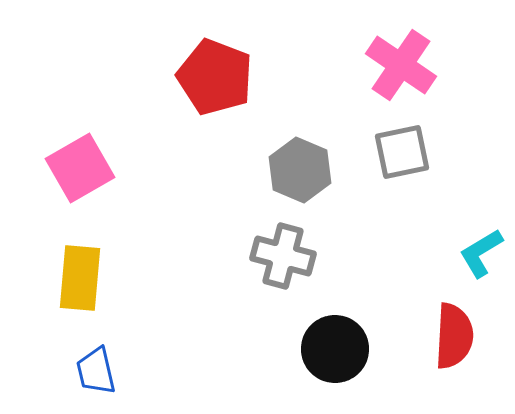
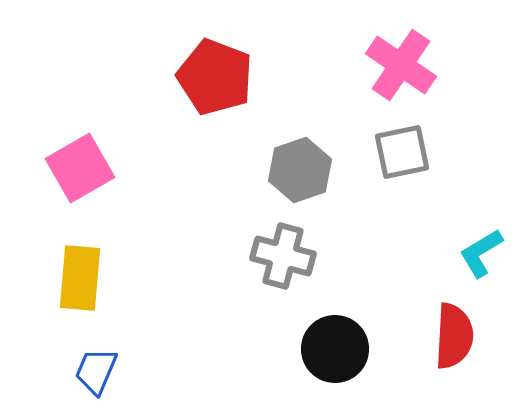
gray hexagon: rotated 18 degrees clockwise
blue trapezoid: rotated 36 degrees clockwise
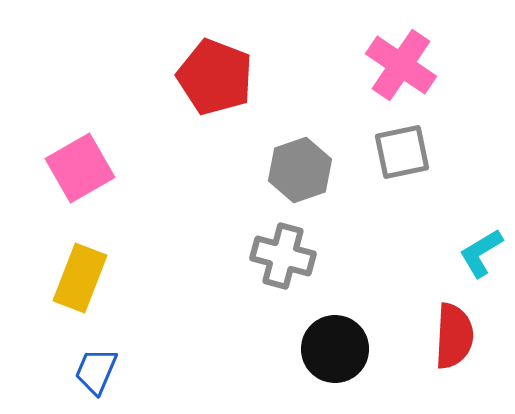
yellow rectangle: rotated 16 degrees clockwise
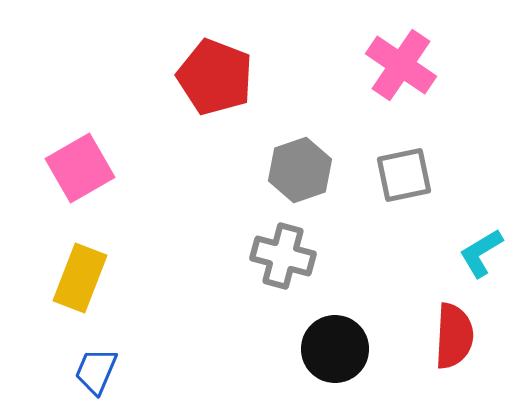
gray square: moved 2 px right, 23 px down
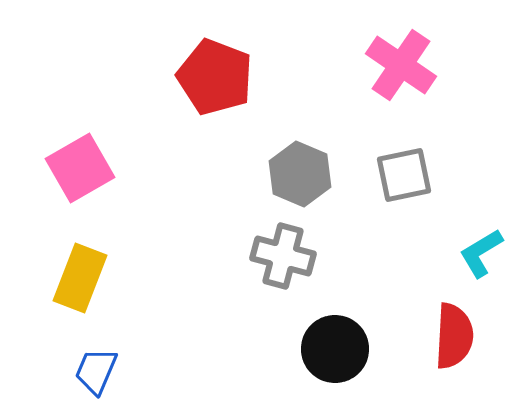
gray hexagon: moved 4 px down; rotated 18 degrees counterclockwise
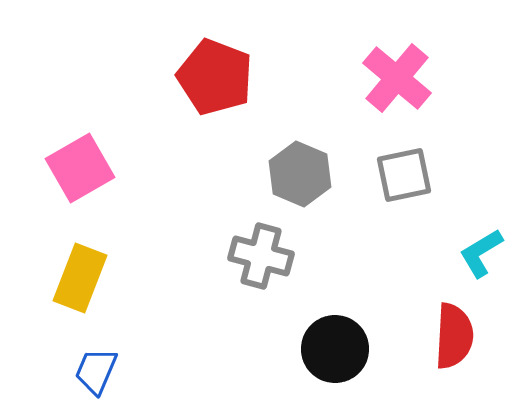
pink cross: moved 4 px left, 13 px down; rotated 6 degrees clockwise
gray cross: moved 22 px left
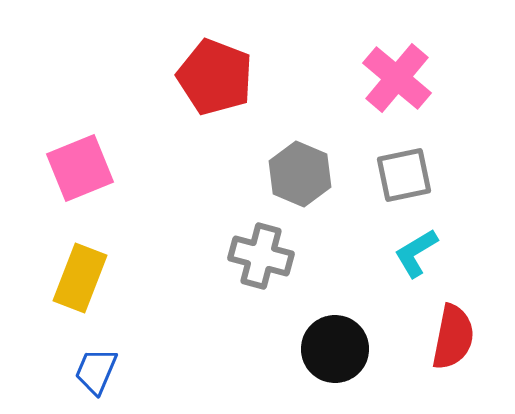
pink square: rotated 8 degrees clockwise
cyan L-shape: moved 65 px left
red semicircle: moved 1 px left, 1 px down; rotated 8 degrees clockwise
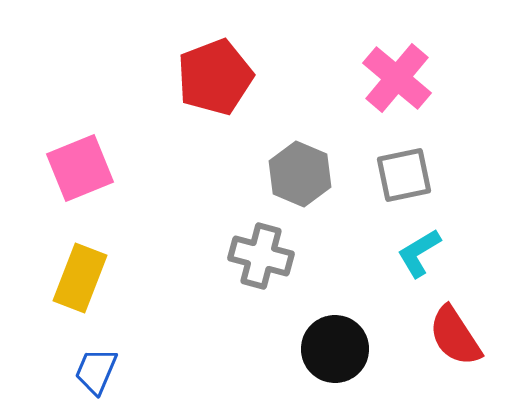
red pentagon: rotated 30 degrees clockwise
cyan L-shape: moved 3 px right
red semicircle: moved 2 px right, 1 px up; rotated 136 degrees clockwise
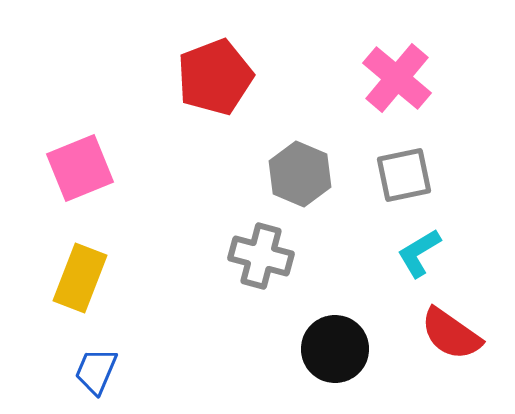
red semicircle: moved 4 px left, 2 px up; rotated 22 degrees counterclockwise
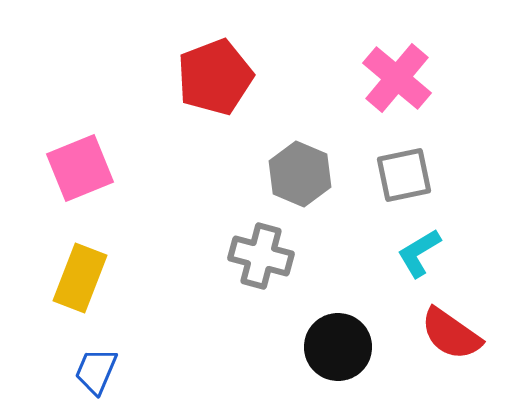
black circle: moved 3 px right, 2 px up
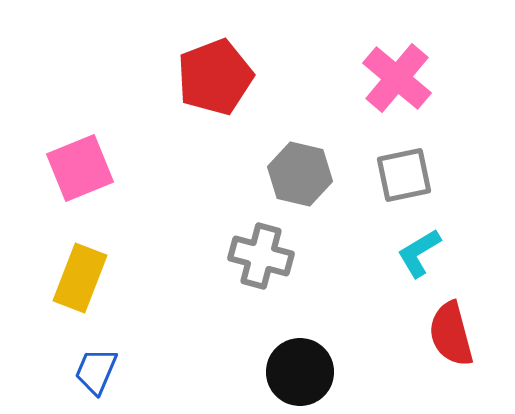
gray hexagon: rotated 10 degrees counterclockwise
red semicircle: rotated 40 degrees clockwise
black circle: moved 38 px left, 25 px down
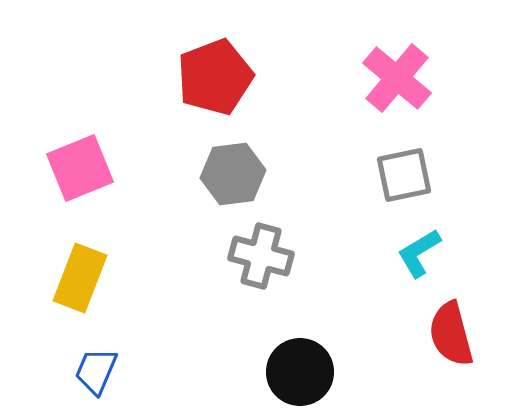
gray hexagon: moved 67 px left; rotated 20 degrees counterclockwise
